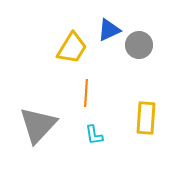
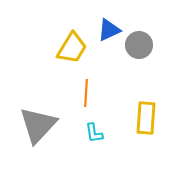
cyan L-shape: moved 2 px up
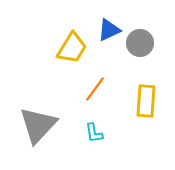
gray circle: moved 1 px right, 2 px up
orange line: moved 9 px right, 4 px up; rotated 32 degrees clockwise
yellow rectangle: moved 17 px up
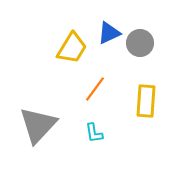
blue triangle: moved 3 px down
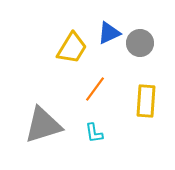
gray triangle: moved 5 px right; rotated 30 degrees clockwise
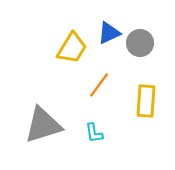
orange line: moved 4 px right, 4 px up
